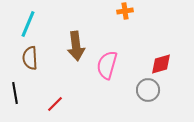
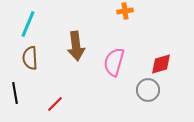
pink semicircle: moved 7 px right, 3 px up
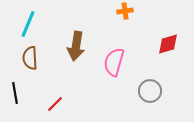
brown arrow: rotated 16 degrees clockwise
red diamond: moved 7 px right, 20 px up
gray circle: moved 2 px right, 1 px down
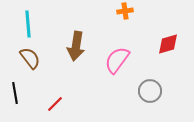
cyan line: rotated 28 degrees counterclockwise
brown semicircle: rotated 145 degrees clockwise
pink semicircle: moved 3 px right, 2 px up; rotated 20 degrees clockwise
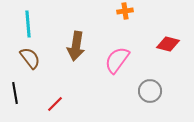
red diamond: rotated 30 degrees clockwise
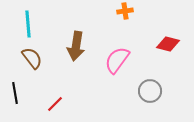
brown semicircle: moved 2 px right
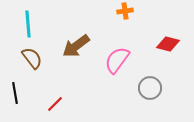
brown arrow: rotated 44 degrees clockwise
gray circle: moved 3 px up
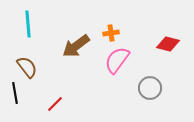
orange cross: moved 14 px left, 22 px down
brown semicircle: moved 5 px left, 9 px down
